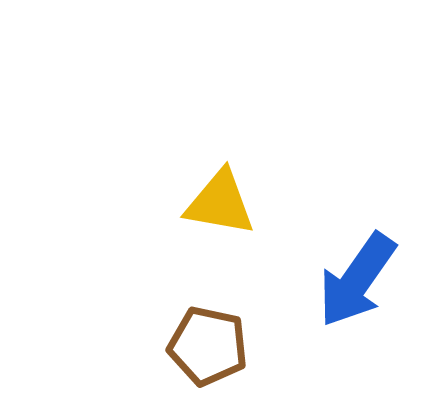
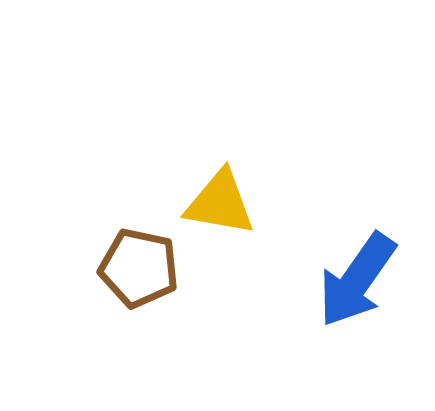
brown pentagon: moved 69 px left, 78 px up
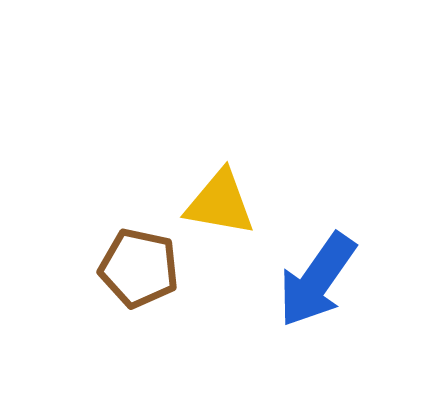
blue arrow: moved 40 px left
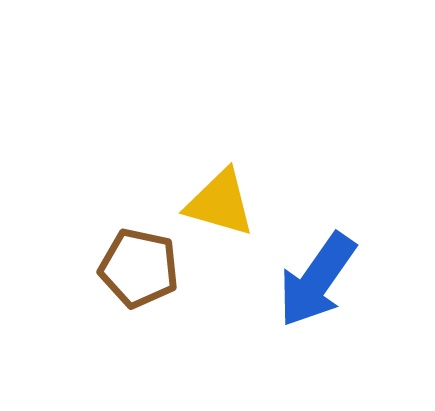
yellow triangle: rotated 6 degrees clockwise
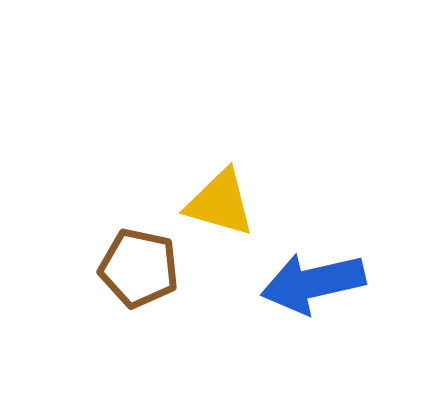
blue arrow: moved 4 px left, 3 px down; rotated 42 degrees clockwise
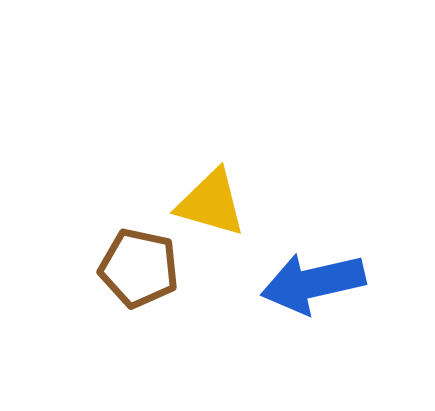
yellow triangle: moved 9 px left
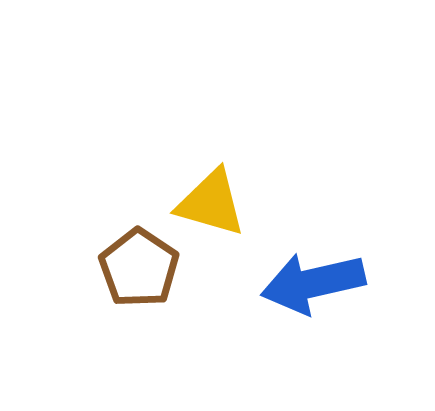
brown pentagon: rotated 22 degrees clockwise
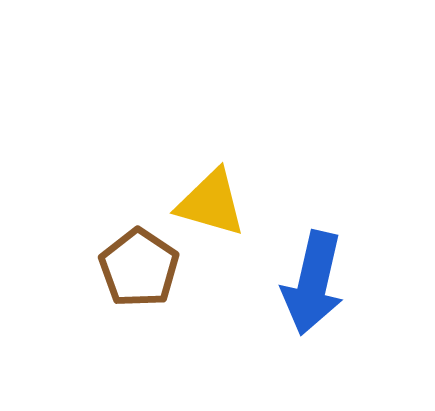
blue arrow: rotated 64 degrees counterclockwise
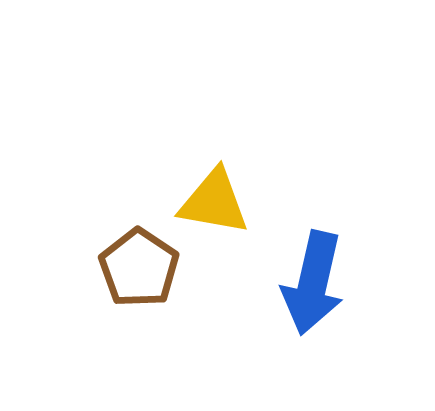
yellow triangle: moved 3 px right, 1 px up; rotated 6 degrees counterclockwise
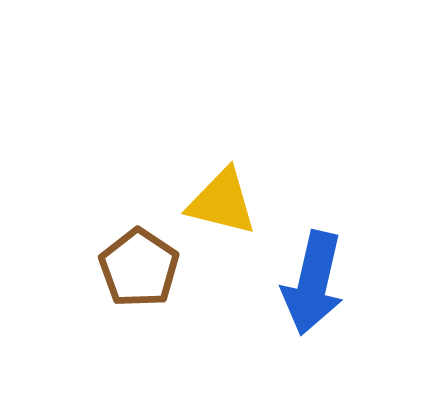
yellow triangle: moved 8 px right; rotated 4 degrees clockwise
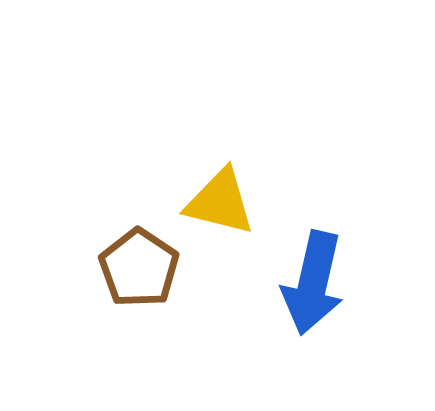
yellow triangle: moved 2 px left
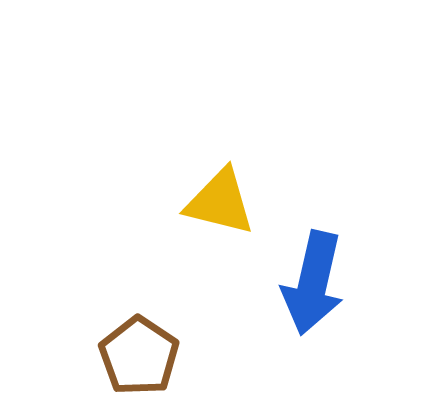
brown pentagon: moved 88 px down
